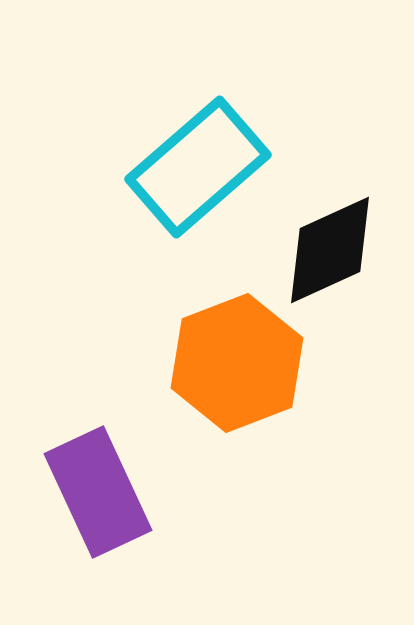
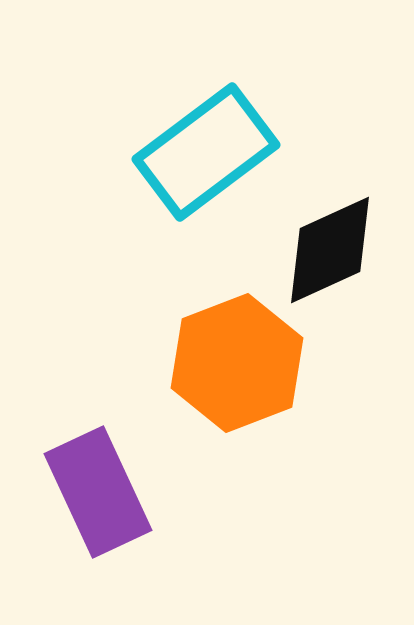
cyan rectangle: moved 8 px right, 15 px up; rotated 4 degrees clockwise
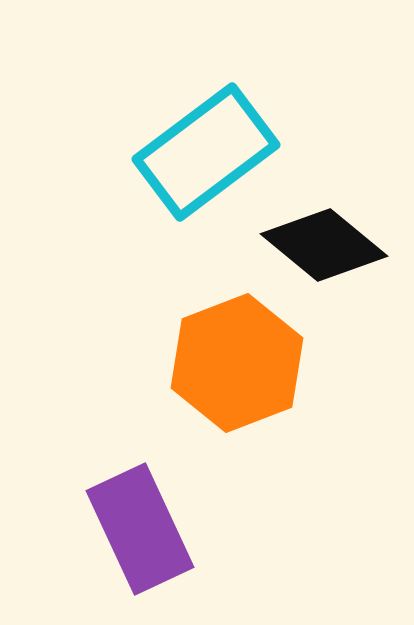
black diamond: moved 6 px left, 5 px up; rotated 64 degrees clockwise
purple rectangle: moved 42 px right, 37 px down
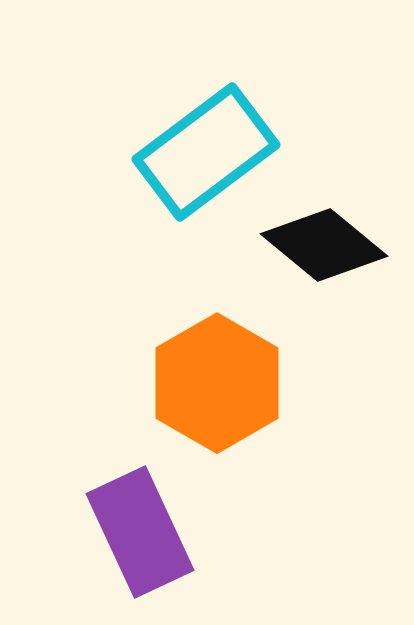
orange hexagon: moved 20 px left, 20 px down; rotated 9 degrees counterclockwise
purple rectangle: moved 3 px down
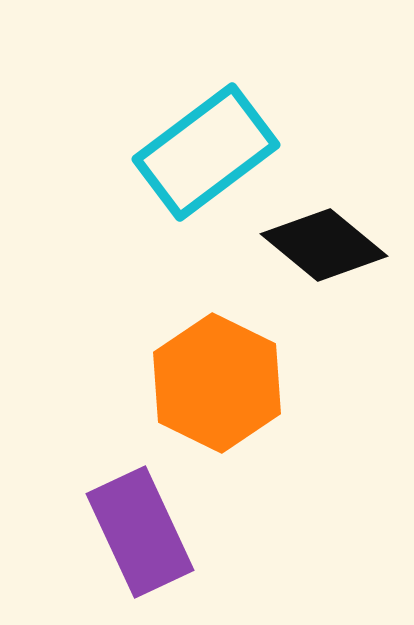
orange hexagon: rotated 4 degrees counterclockwise
